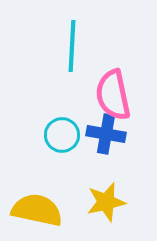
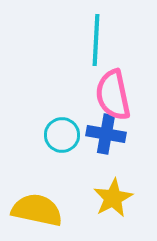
cyan line: moved 24 px right, 6 px up
yellow star: moved 7 px right, 4 px up; rotated 15 degrees counterclockwise
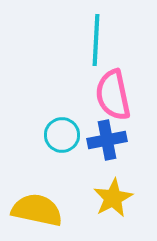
blue cross: moved 1 px right, 6 px down; rotated 21 degrees counterclockwise
